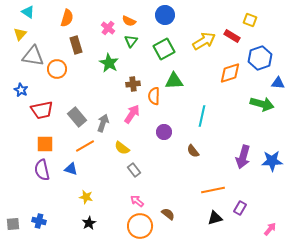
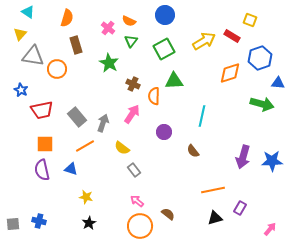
brown cross at (133, 84): rotated 32 degrees clockwise
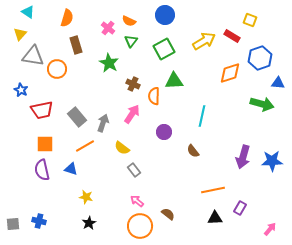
black triangle at (215, 218): rotated 14 degrees clockwise
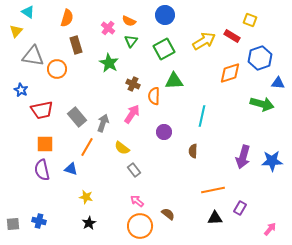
yellow triangle at (20, 34): moved 4 px left, 3 px up
orange line at (85, 146): moved 2 px right, 1 px down; rotated 30 degrees counterclockwise
brown semicircle at (193, 151): rotated 40 degrees clockwise
